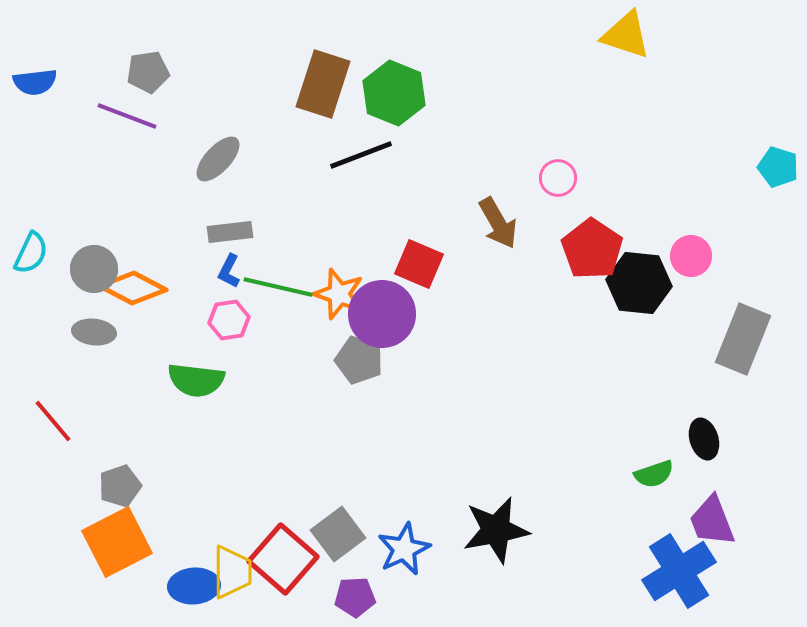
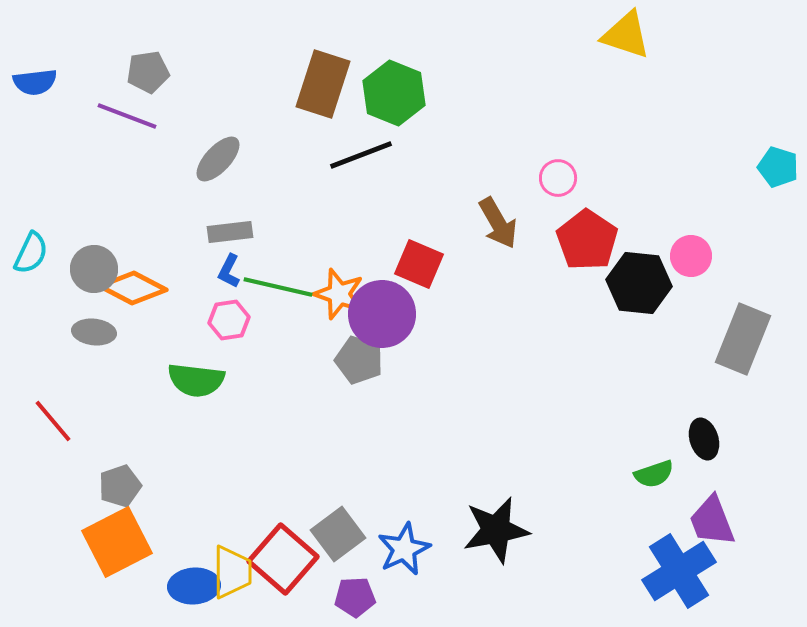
red pentagon at (592, 249): moved 5 px left, 9 px up
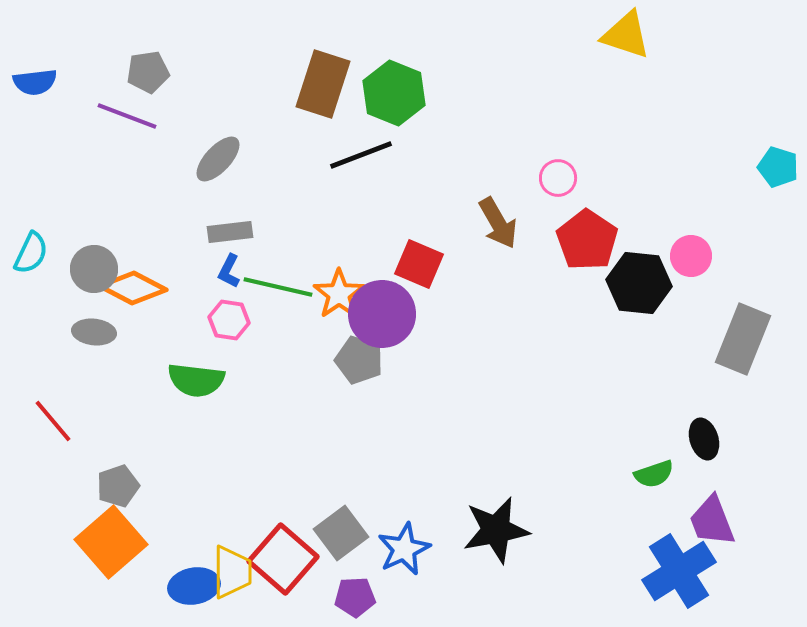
orange star at (339, 294): rotated 18 degrees clockwise
pink hexagon at (229, 320): rotated 18 degrees clockwise
gray pentagon at (120, 486): moved 2 px left
gray square at (338, 534): moved 3 px right, 1 px up
orange square at (117, 542): moved 6 px left; rotated 14 degrees counterclockwise
blue ellipse at (194, 586): rotated 6 degrees counterclockwise
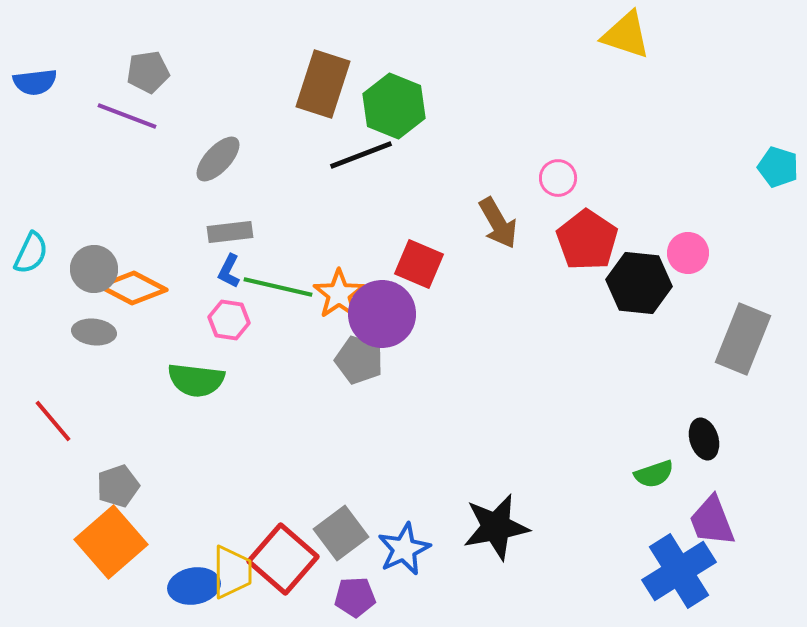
green hexagon at (394, 93): moved 13 px down
pink circle at (691, 256): moved 3 px left, 3 px up
black star at (496, 530): moved 3 px up
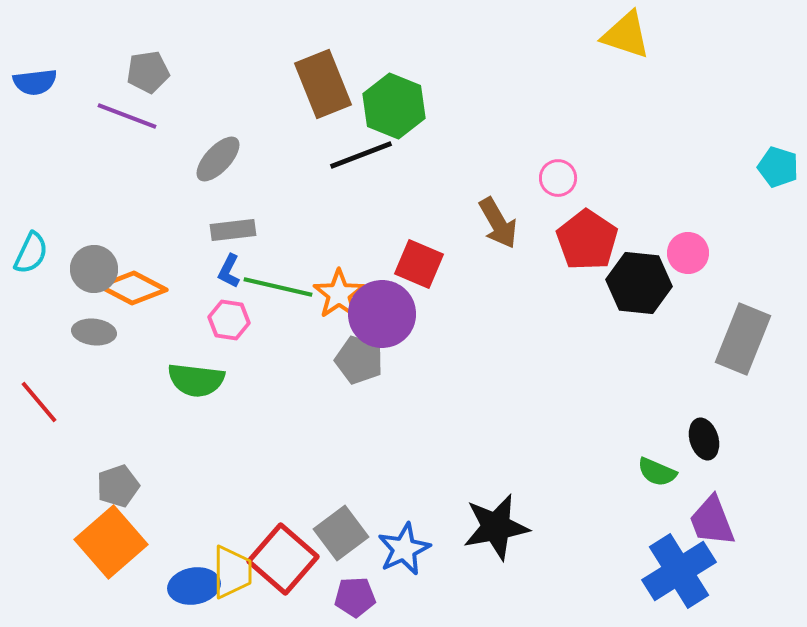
brown rectangle at (323, 84): rotated 40 degrees counterclockwise
gray rectangle at (230, 232): moved 3 px right, 2 px up
red line at (53, 421): moved 14 px left, 19 px up
green semicircle at (654, 474): moved 3 px right, 2 px up; rotated 42 degrees clockwise
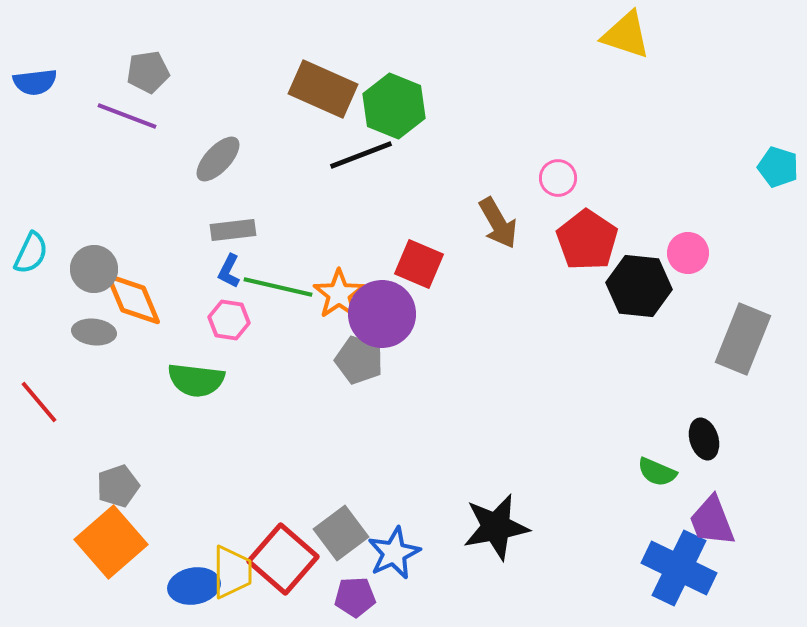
brown rectangle at (323, 84): moved 5 px down; rotated 44 degrees counterclockwise
black hexagon at (639, 283): moved 3 px down
orange diamond at (133, 288): moved 11 px down; rotated 40 degrees clockwise
blue star at (404, 549): moved 10 px left, 4 px down
blue cross at (679, 571): moved 3 px up; rotated 32 degrees counterclockwise
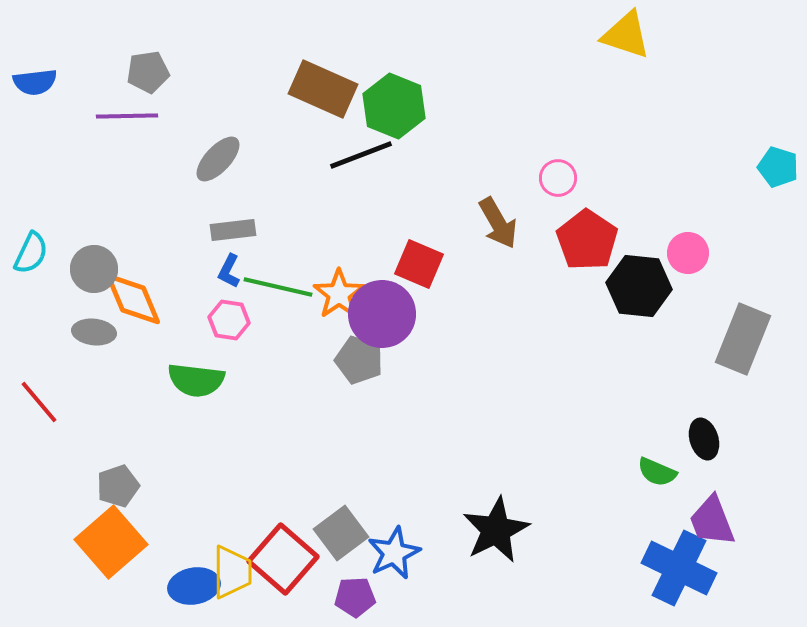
purple line at (127, 116): rotated 22 degrees counterclockwise
black star at (496, 527): moved 3 px down; rotated 16 degrees counterclockwise
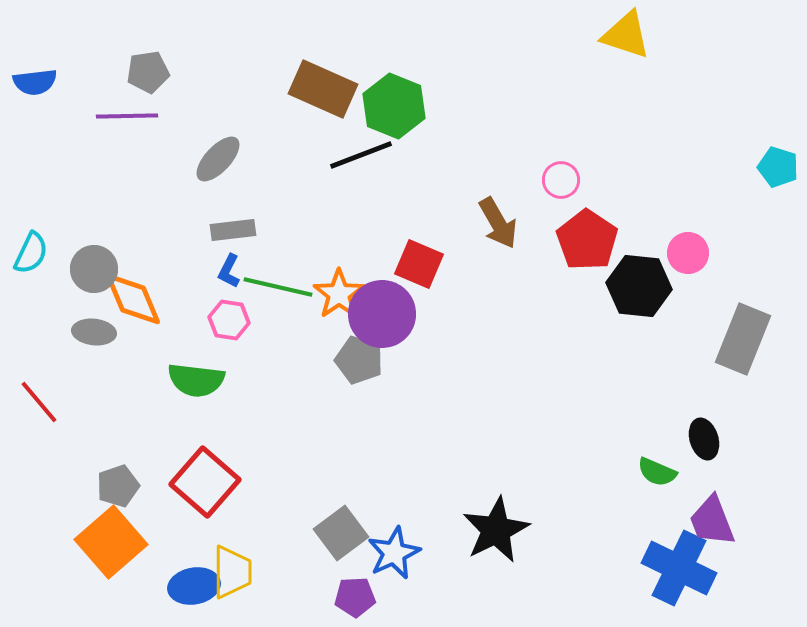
pink circle at (558, 178): moved 3 px right, 2 px down
red square at (283, 559): moved 78 px left, 77 px up
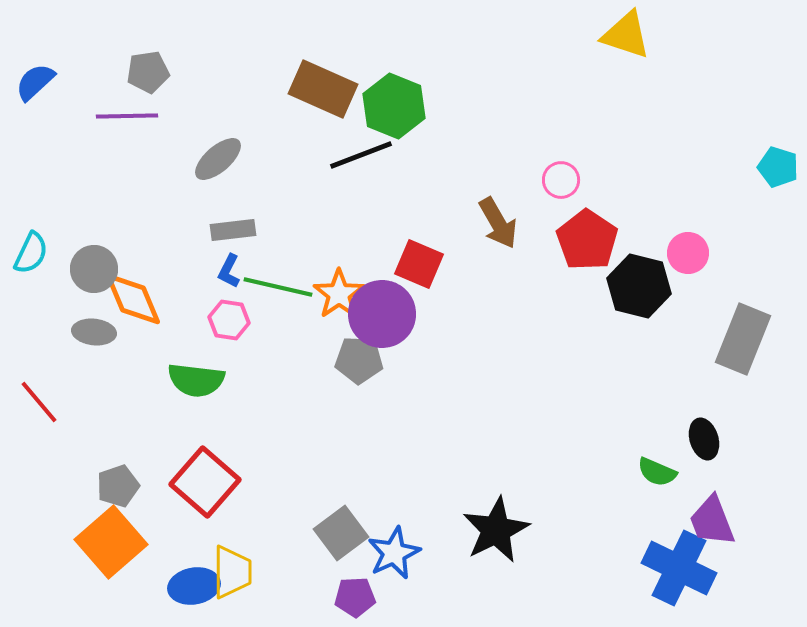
blue semicircle at (35, 82): rotated 144 degrees clockwise
gray ellipse at (218, 159): rotated 6 degrees clockwise
black hexagon at (639, 286): rotated 8 degrees clockwise
gray pentagon at (359, 360): rotated 15 degrees counterclockwise
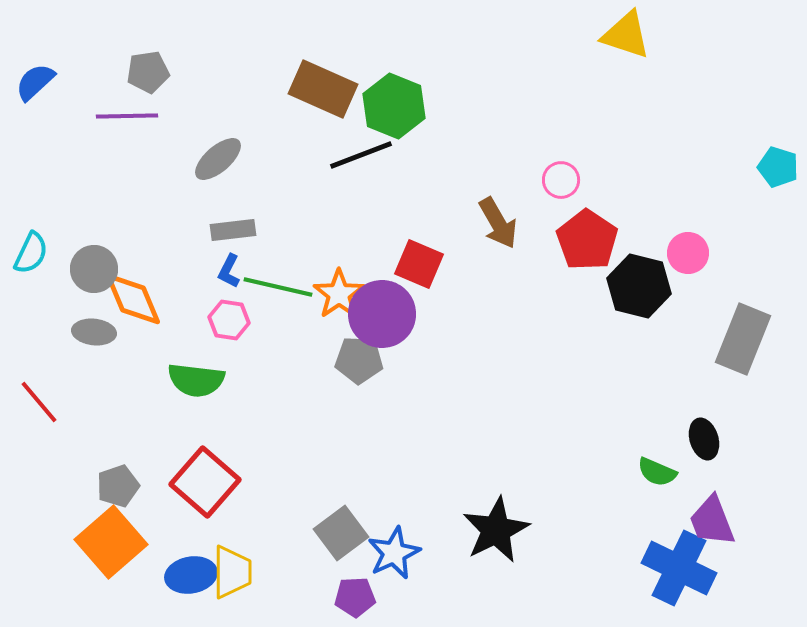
blue ellipse at (194, 586): moved 3 px left, 11 px up
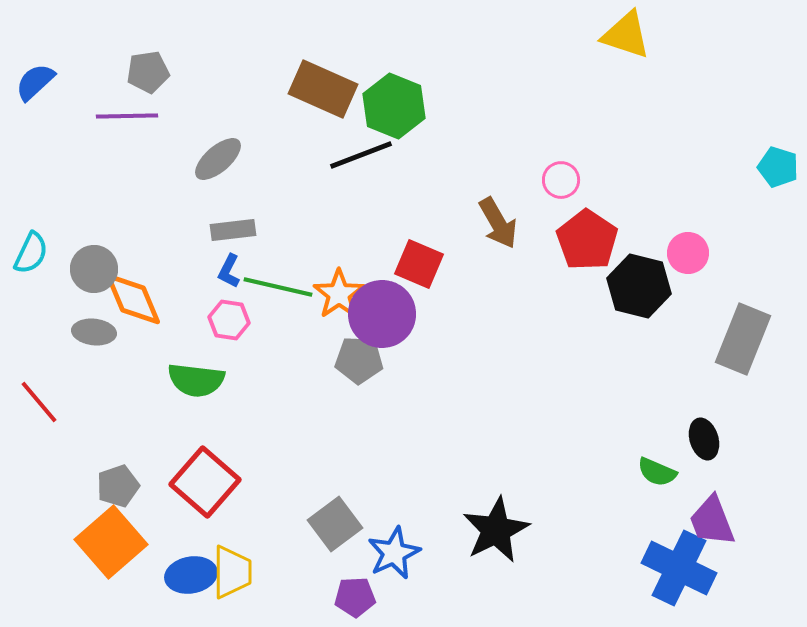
gray square at (341, 533): moved 6 px left, 9 px up
